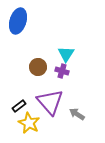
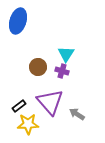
yellow star: moved 1 px left, 1 px down; rotated 30 degrees counterclockwise
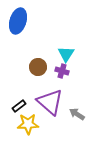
purple triangle: rotated 8 degrees counterclockwise
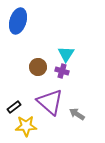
black rectangle: moved 5 px left, 1 px down
yellow star: moved 2 px left, 2 px down
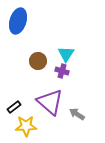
brown circle: moved 6 px up
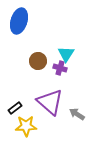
blue ellipse: moved 1 px right
purple cross: moved 2 px left, 3 px up
black rectangle: moved 1 px right, 1 px down
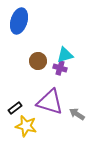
cyan triangle: moved 1 px left, 1 px down; rotated 42 degrees clockwise
purple triangle: rotated 24 degrees counterclockwise
yellow star: rotated 15 degrees clockwise
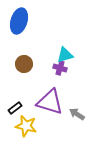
brown circle: moved 14 px left, 3 px down
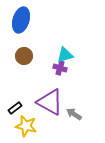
blue ellipse: moved 2 px right, 1 px up
brown circle: moved 8 px up
purple triangle: rotated 12 degrees clockwise
gray arrow: moved 3 px left
